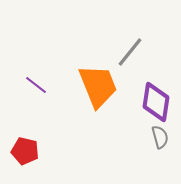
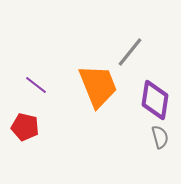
purple diamond: moved 1 px left, 2 px up
red pentagon: moved 24 px up
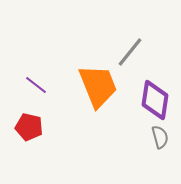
red pentagon: moved 4 px right
